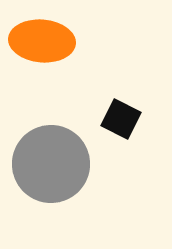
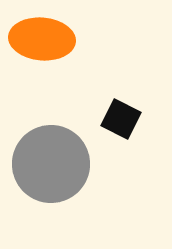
orange ellipse: moved 2 px up
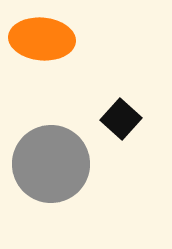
black square: rotated 15 degrees clockwise
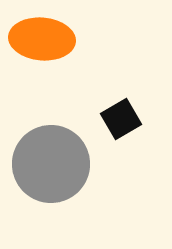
black square: rotated 18 degrees clockwise
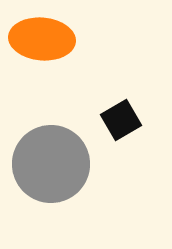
black square: moved 1 px down
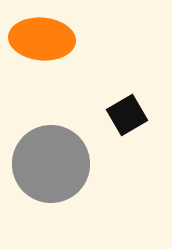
black square: moved 6 px right, 5 px up
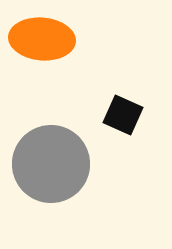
black square: moved 4 px left; rotated 36 degrees counterclockwise
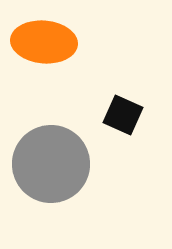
orange ellipse: moved 2 px right, 3 px down
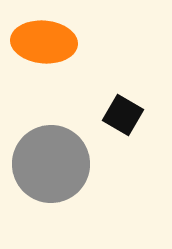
black square: rotated 6 degrees clockwise
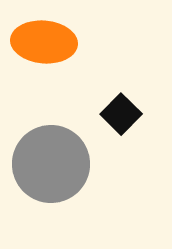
black square: moved 2 px left, 1 px up; rotated 15 degrees clockwise
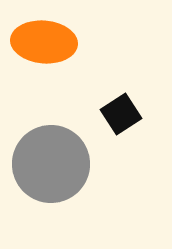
black square: rotated 12 degrees clockwise
